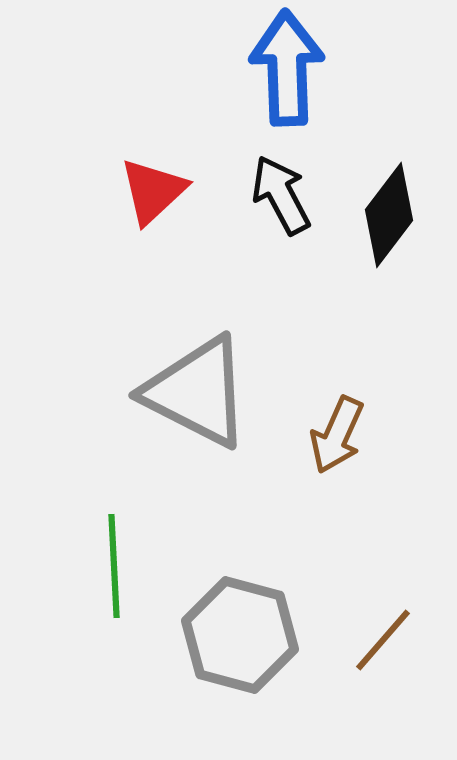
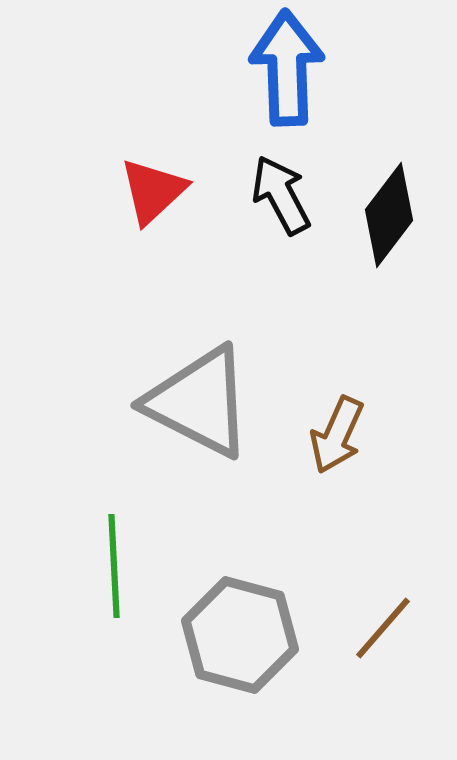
gray triangle: moved 2 px right, 10 px down
brown line: moved 12 px up
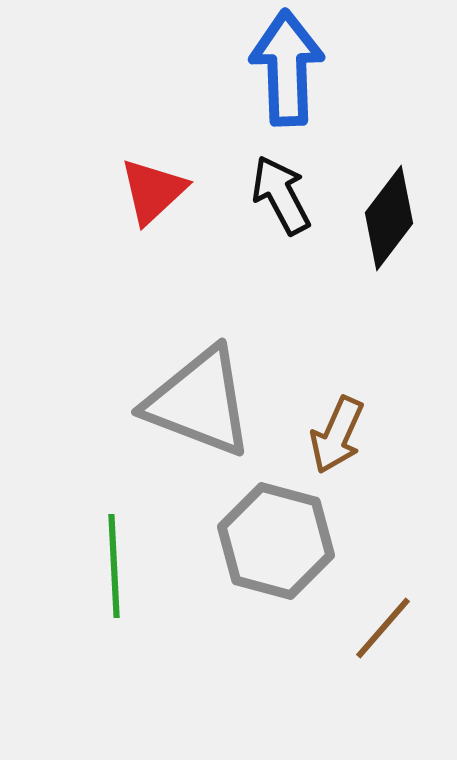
black diamond: moved 3 px down
gray triangle: rotated 6 degrees counterclockwise
gray hexagon: moved 36 px right, 94 px up
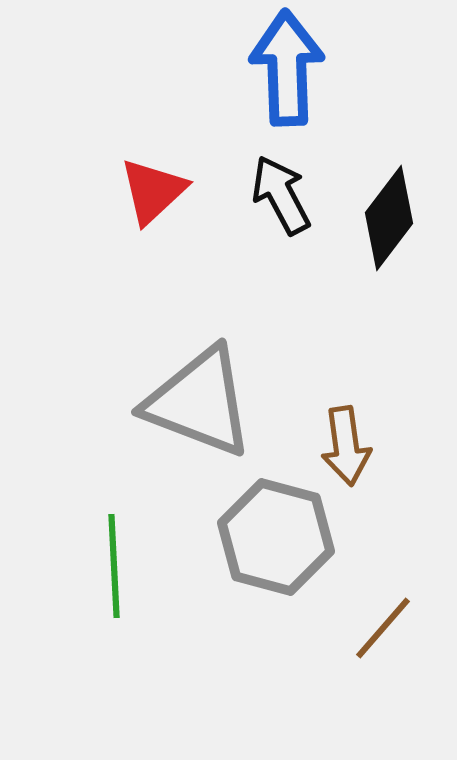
brown arrow: moved 9 px right, 11 px down; rotated 32 degrees counterclockwise
gray hexagon: moved 4 px up
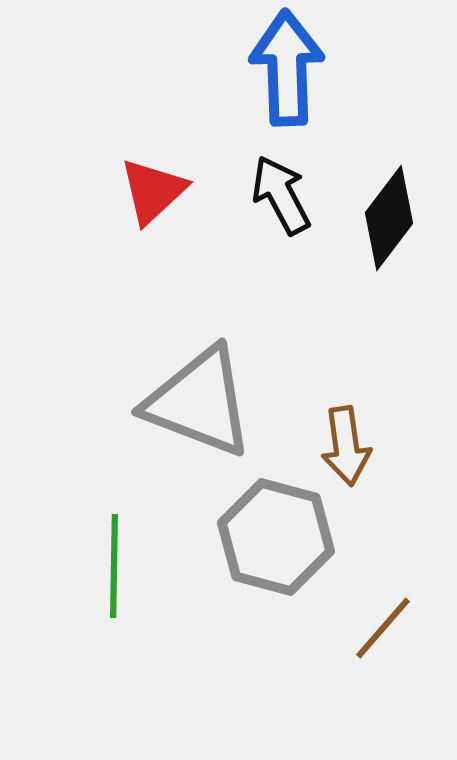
green line: rotated 4 degrees clockwise
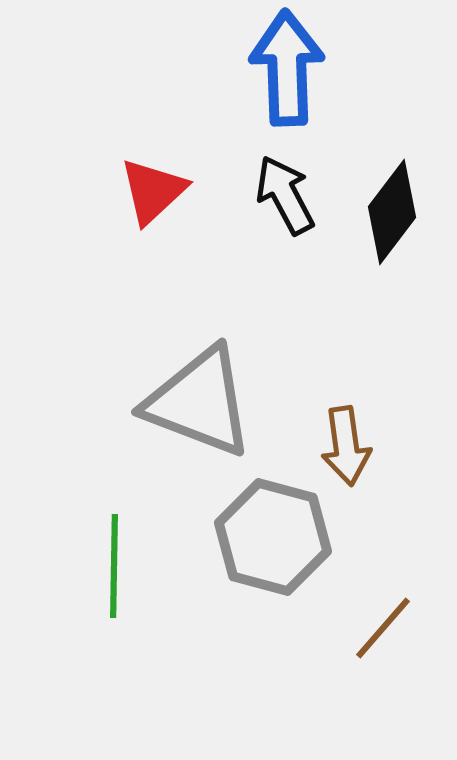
black arrow: moved 4 px right
black diamond: moved 3 px right, 6 px up
gray hexagon: moved 3 px left
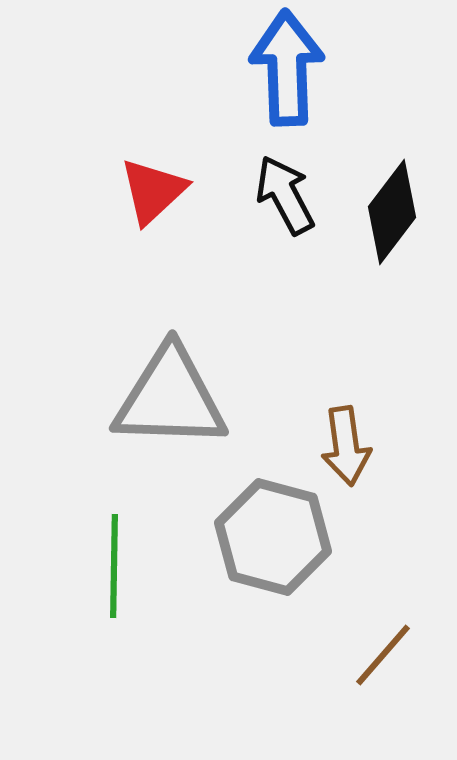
gray triangle: moved 29 px left, 4 px up; rotated 19 degrees counterclockwise
brown line: moved 27 px down
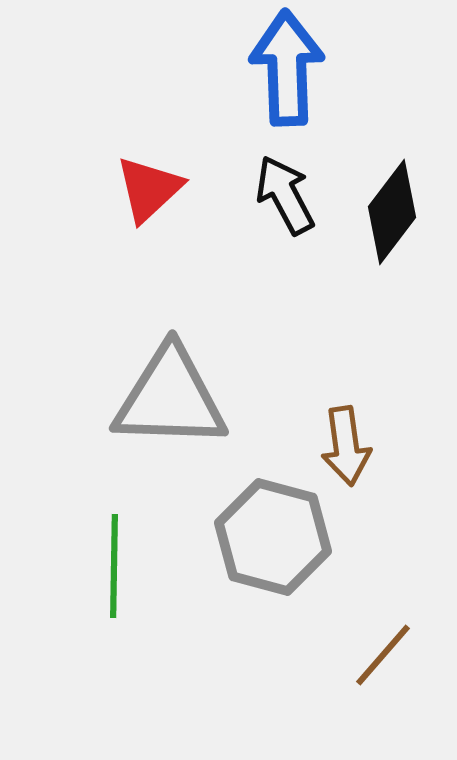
red triangle: moved 4 px left, 2 px up
